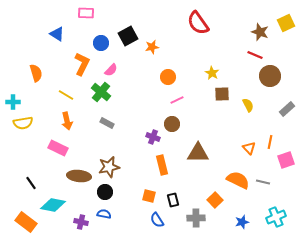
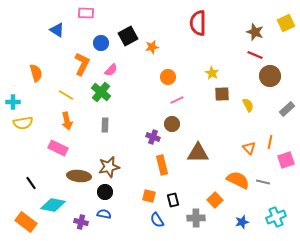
red semicircle at (198, 23): rotated 35 degrees clockwise
brown star at (260, 32): moved 5 px left
blue triangle at (57, 34): moved 4 px up
gray rectangle at (107, 123): moved 2 px left, 2 px down; rotated 64 degrees clockwise
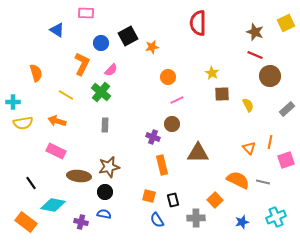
orange arrow at (67, 121): moved 10 px left; rotated 120 degrees clockwise
pink rectangle at (58, 148): moved 2 px left, 3 px down
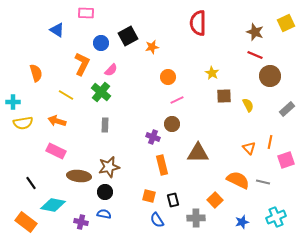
brown square at (222, 94): moved 2 px right, 2 px down
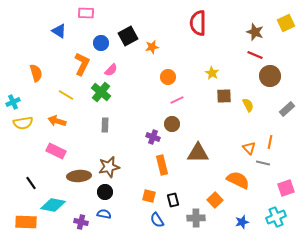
blue triangle at (57, 30): moved 2 px right, 1 px down
cyan cross at (13, 102): rotated 24 degrees counterclockwise
pink square at (286, 160): moved 28 px down
brown ellipse at (79, 176): rotated 10 degrees counterclockwise
gray line at (263, 182): moved 19 px up
orange rectangle at (26, 222): rotated 35 degrees counterclockwise
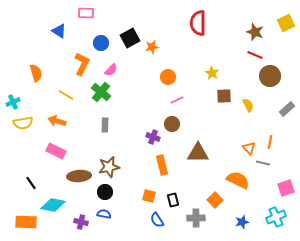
black square at (128, 36): moved 2 px right, 2 px down
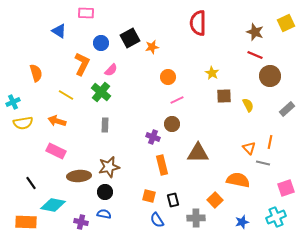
orange semicircle at (238, 180): rotated 15 degrees counterclockwise
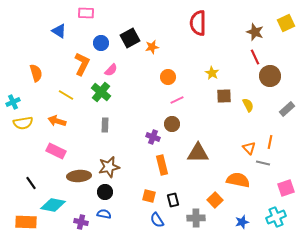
red line at (255, 55): moved 2 px down; rotated 42 degrees clockwise
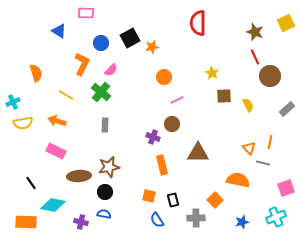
orange circle at (168, 77): moved 4 px left
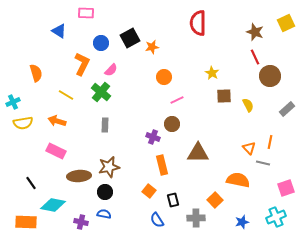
orange square at (149, 196): moved 5 px up; rotated 24 degrees clockwise
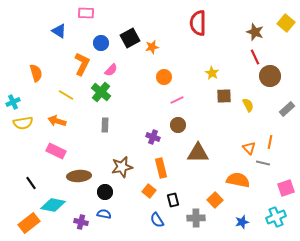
yellow square at (286, 23): rotated 24 degrees counterclockwise
brown circle at (172, 124): moved 6 px right, 1 px down
orange rectangle at (162, 165): moved 1 px left, 3 px down
brown star at (109, 167): moved 13 px right
orange rectangle at (26, 222): moved 3 px right, 1 px down; rotated 40 degrees counterclockwise
